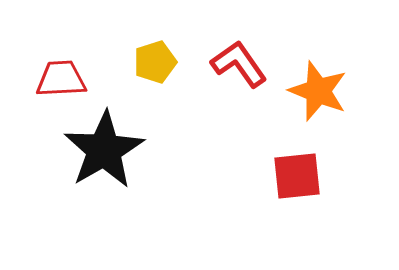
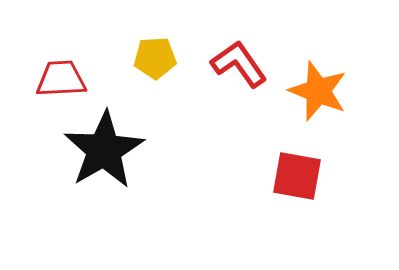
yellow pentagon: moved 4 px up; rotated 15 degrees clockwise
red square: rotated 16 degrees clockwise
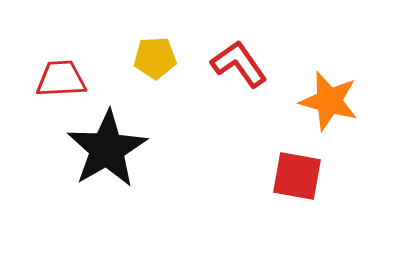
orange star: moved 11 px right, 10 px down; rotated 6 degrees counterclockwise
black star: moved 3 px right, 1 px up
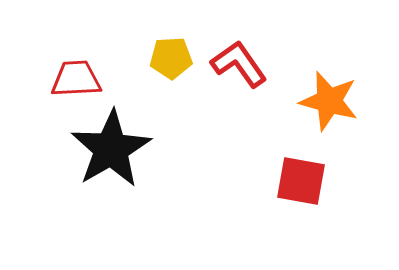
yellow pentagon: moved 16 px right
red trapezoid: moved 15 px right
black star: moved 4 px right
red square: moved 4 px right, 5 px down
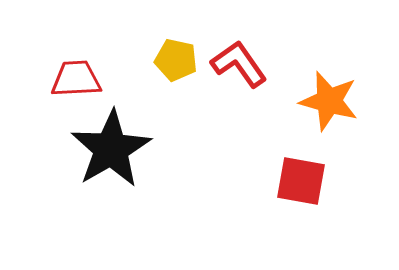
yellow pentagon: moved 5 px right, 2 px down; rotated 15 degrees clockwise
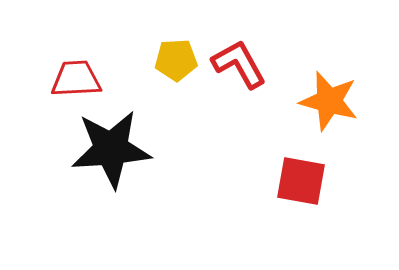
yellow pentagon: rotated 15 degrees counterclockwise
red L-shape: rotated 6 degrees clockwise
black star: rotated 26 degrees clockwise
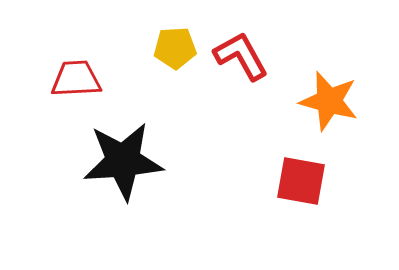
yellow pentagon: moved 1 px left, 12 px up
red L-shape: moved 2 px right, 8 px up
black star: moved 12 px right, 12 px down
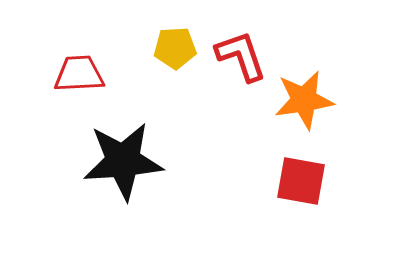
red L-shape: rotated 10 degrees clockwise
red trapezoid: moved 3 px right, 5 px up
orange star: moved 25 px left, 1 px up; rotated 24 degrees counterclockwise
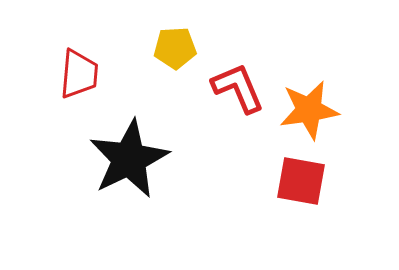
red L-shape: moved 3 px left, 32 px down; rotated 4 degrees counterclockwise
red trapezoid: rotated 98 degrees clockwise
orange star: moved 5 px right, 10 px down
black star: moved 6 px right, 2 px up; rotated 22 degrees counterclockwise
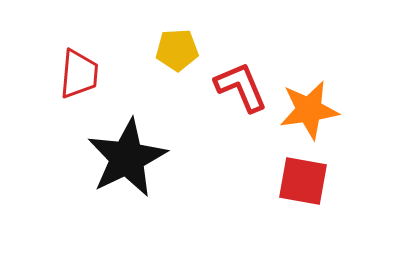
yellow pentagon: moved 2 px right, 2 px down
red L-shape: moved 3 px right, 1 px up
black star: moved 2 px left, 1 px up
red square: moved 2 px right
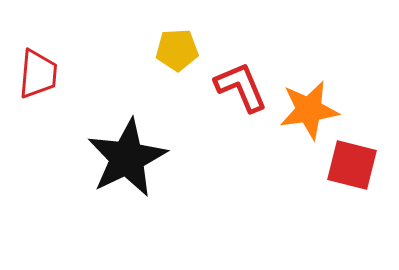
red trapezoid: moved 41 px left
red square: moved 49 px right, 16 px up; rotated 4 degrees clockwise
